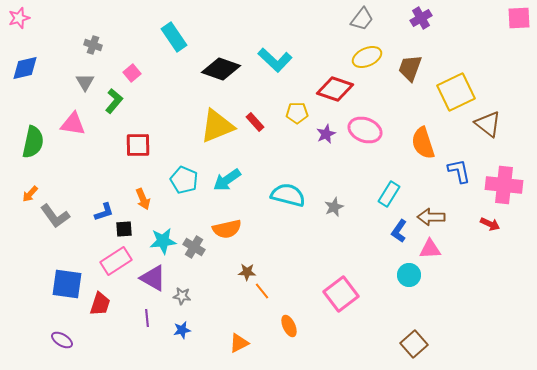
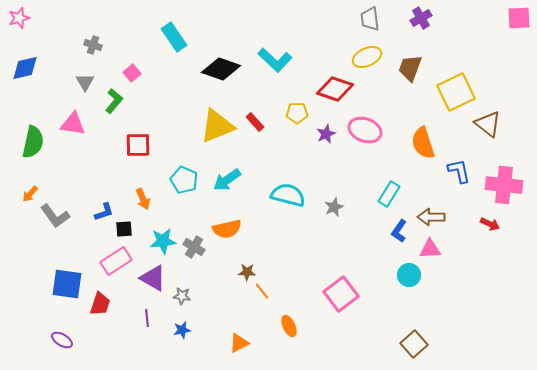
gray trapezoid at (362, 19): moved 8 px right; rotated 135 degrees clockwise
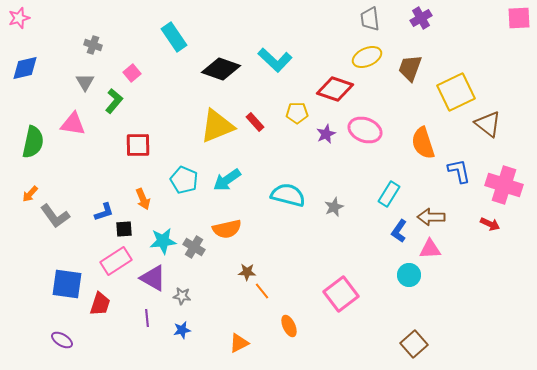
pink cross at (504, 185): rotated 12 degrees clockwise
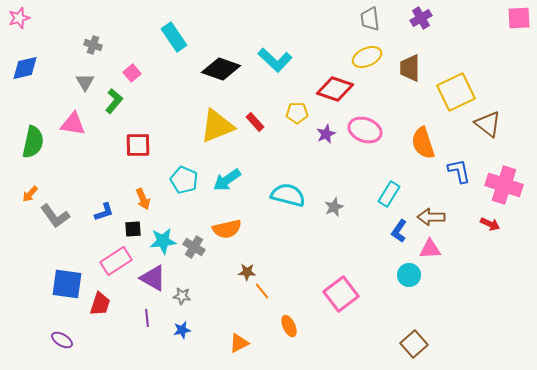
brown trapezoid at (410, 68): rotated 20 degrees counterclockwise
black square at (124, 229): moved 9 px right
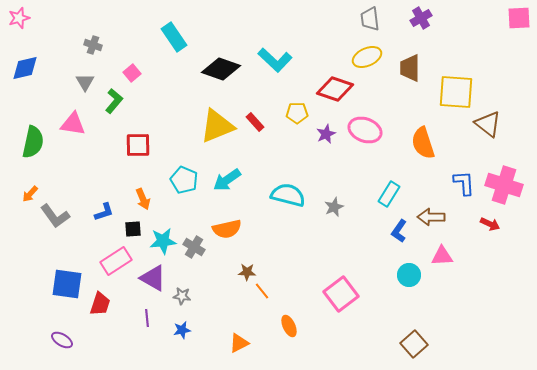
yellow square at (456, 92): rotated 30 degrees clockwise
blue L-shape at (459, 171): moved 5 px right, 12 px down; rotated 8 degrees clockwise
pink triangle at (430, 249): moved 12 px right, 7 px down
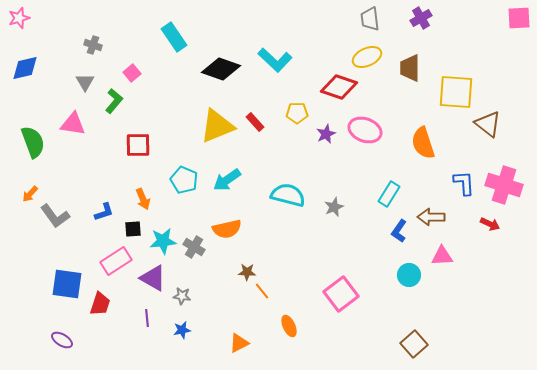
red diamond at (335, 89): moved 4 px right, 2 px up
green semicircle at (33, 142): rotated 32 degrees counterclockwise
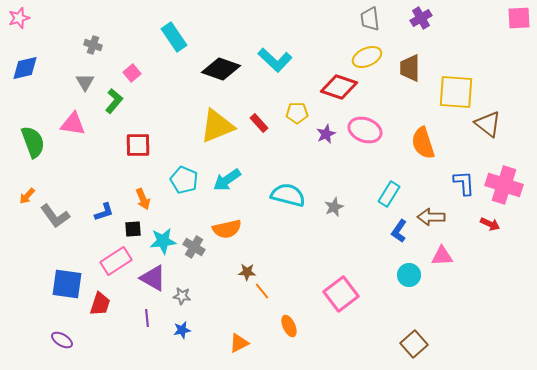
red rectangle at (255, 122): moved 4 px right, 1 px down
orange arrow at (30, 194): moved 3 px left, 2 px down
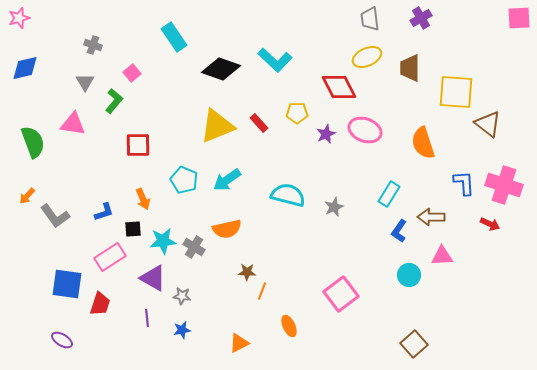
red diamond at (339, 87): rotated 45 degrees clockwise
pink rectangle at (116, 261): moved 6 px left, 4 px up
orange line at (262, 291): rotated 60 degrees clockwise
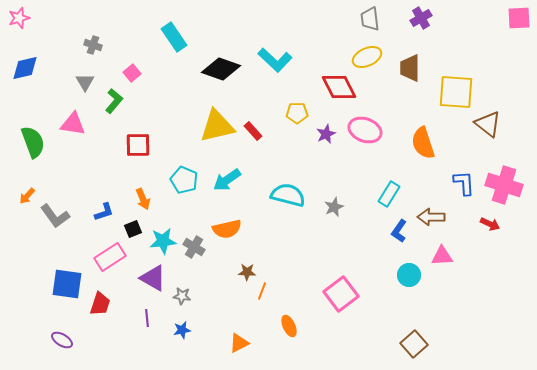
red rectangle at (259, 123): moved 6 px left, 8 px down
yellow triangle at (217, 126): rotated 9 degrees clockwise
black square at (133, 229): rotated 18 degrees counterclockwise
